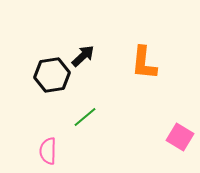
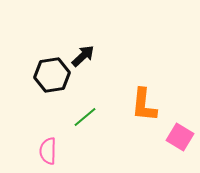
orange L-shape: moved 42 px down
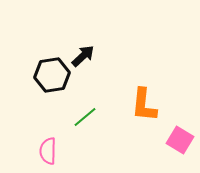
pink square: moved 3 px down
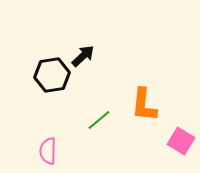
green line: moved 14 px right, 3 px down
pink square: moved 1 px right, 1 px down
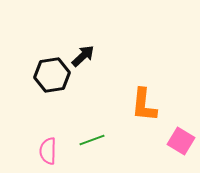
green line: moved 7 px left, 20 px down; rotated 20 degrees clockwise
